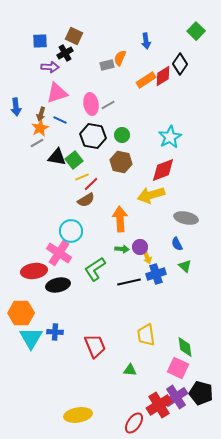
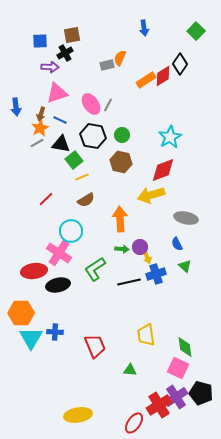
brown square at (74, 36): moved 2 px left, 1 px up; rotated 36 degrees counterclockwise
blue arrow at (146, 41): moved 2 px left, 13 px up
pink ellipse at (91, 104): rotated 25 degrees counterclockwise
gray line at (108, 105): rotated 32 degrees counterclockwise
black triangle at (57, 157): moved 4 px right, 13 px up
red line at (91, 184): moved 45 px left, 15 px down
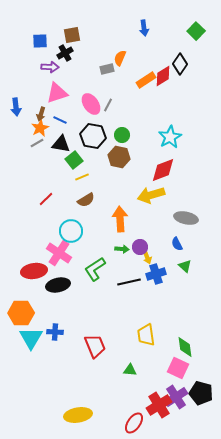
gray rectangle at (107, 65): moved 4 px down
brown hexagon at (121, 162): moved 2 px left, 5 px up
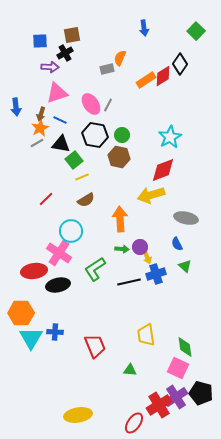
black hexagon at (93, 136): moved 2 px right, 1 px up
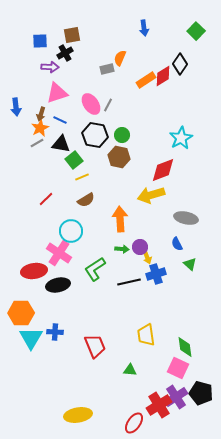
cyan star at (170, 137): moved 11 px right, 1 px down
green triangle at (185, 266): moved 5 px right, 2 px up
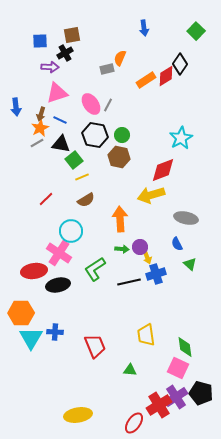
red diamond at (163, 76): moved 3 px right
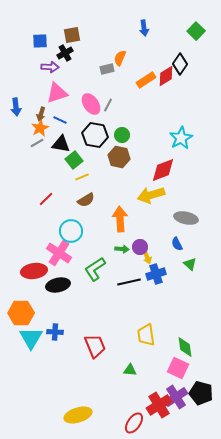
yellow ellipse at (78, 415): rotated 8 degrees counterclockwise
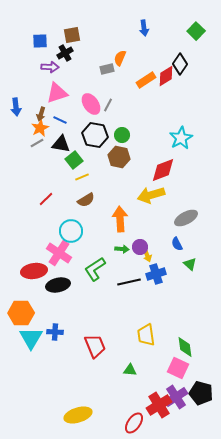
gray ellipse at (186, 218): rotated 40 degrees counterclockwise
yellow arrow at (147, 257): moved 2 px up
